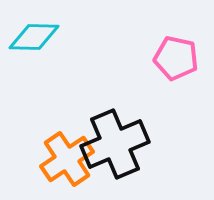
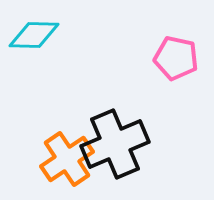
cyan diamond: moved 2 px up
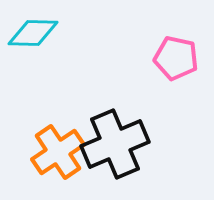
cyan diamond: moved 1 px left, 2 px up
orange cross: moved 9 px left, 7 px up
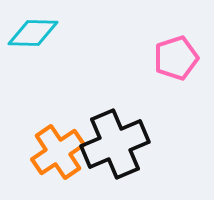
pink pentagon: rotated 30 degrees counterclockwise
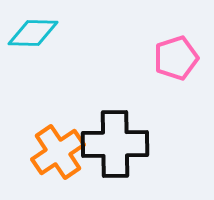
black cross: rotated 22 degrees clockwise
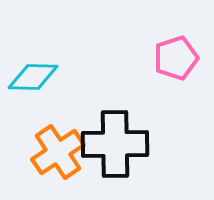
cyan diamond: moved 44 px down
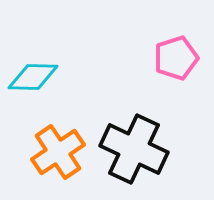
black cross: moved 19 px right, 5 px down; rotated 26 degrees clockwise
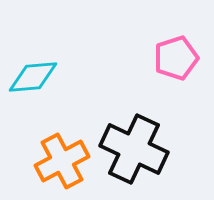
cyan diamond: rotated 6 degrees counterclockwise
orange cross: moved 4 px right, 9 px down; rotated 6 degrees clockwise
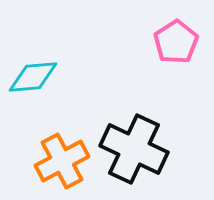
pink pentagon: moved 16 px up; rotated 15 degrees counterclockwise
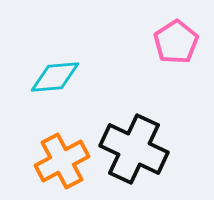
cyan diamond: moved 22 px right
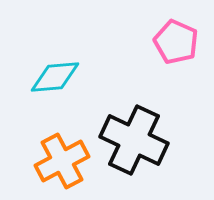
pink pentagon: rotated 15 degrees counterclockwise
black cross: moved 9 px up
